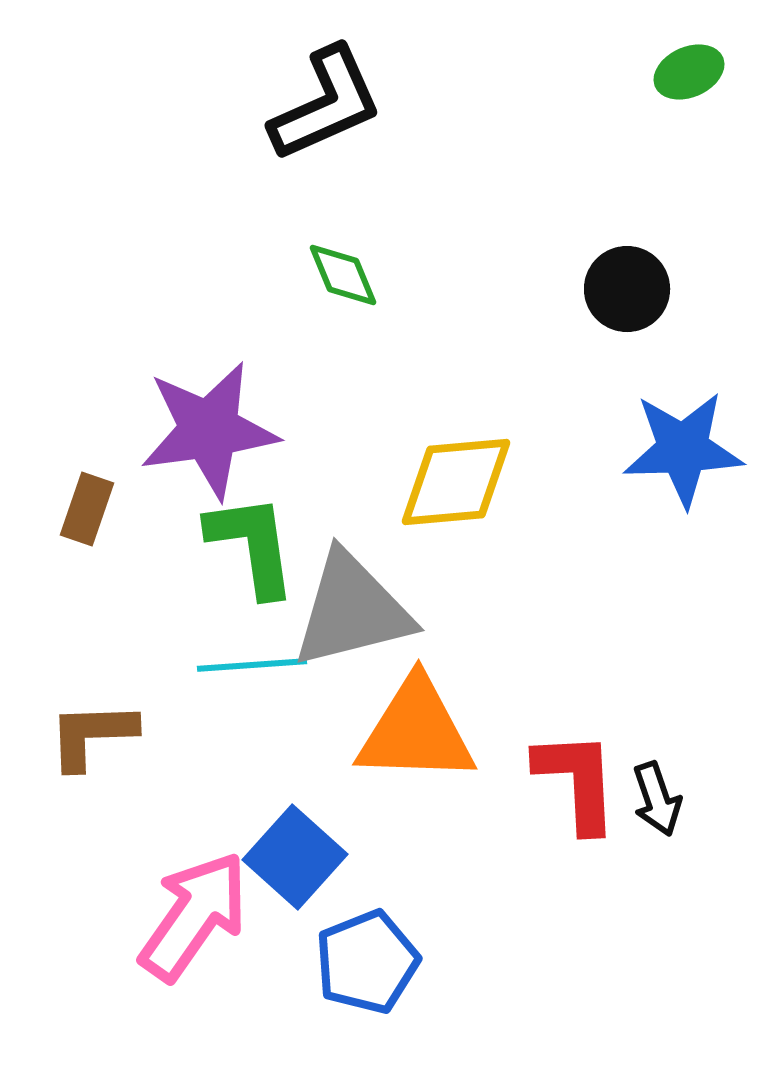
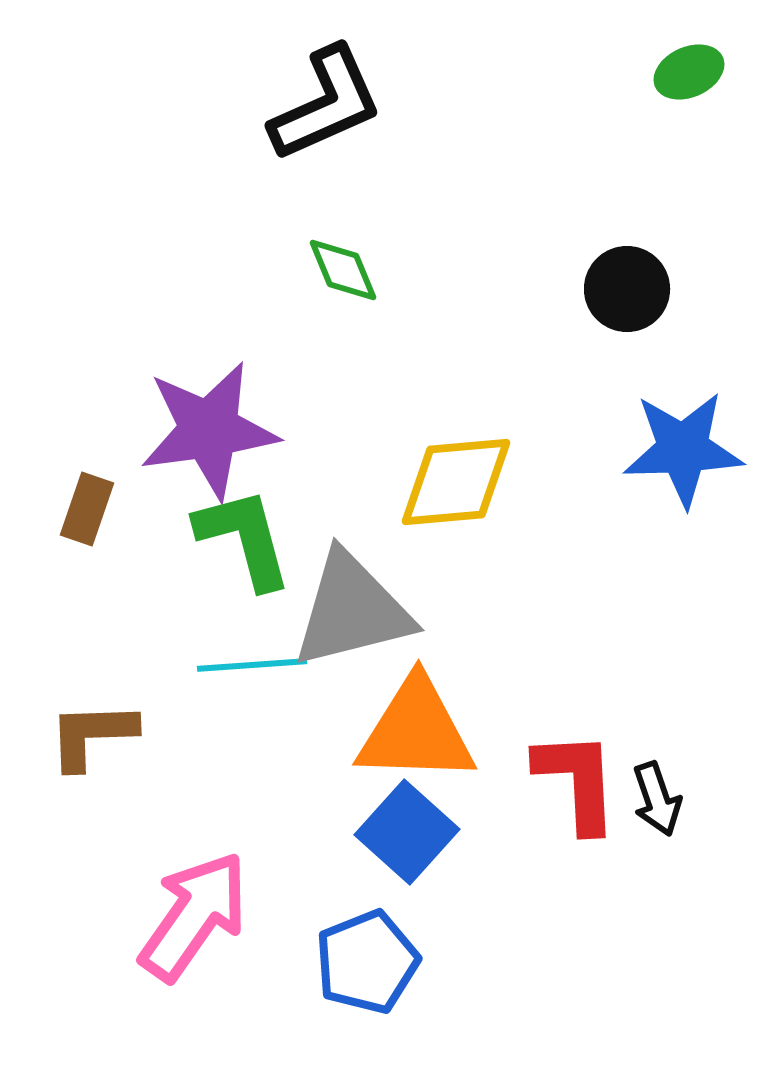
green diamond: moved 5 px up
green L-shape: moved 8 px left, 7 px up; rotated 7 degrees counterclockwise
blue square: moved 112 px right, 25 px up
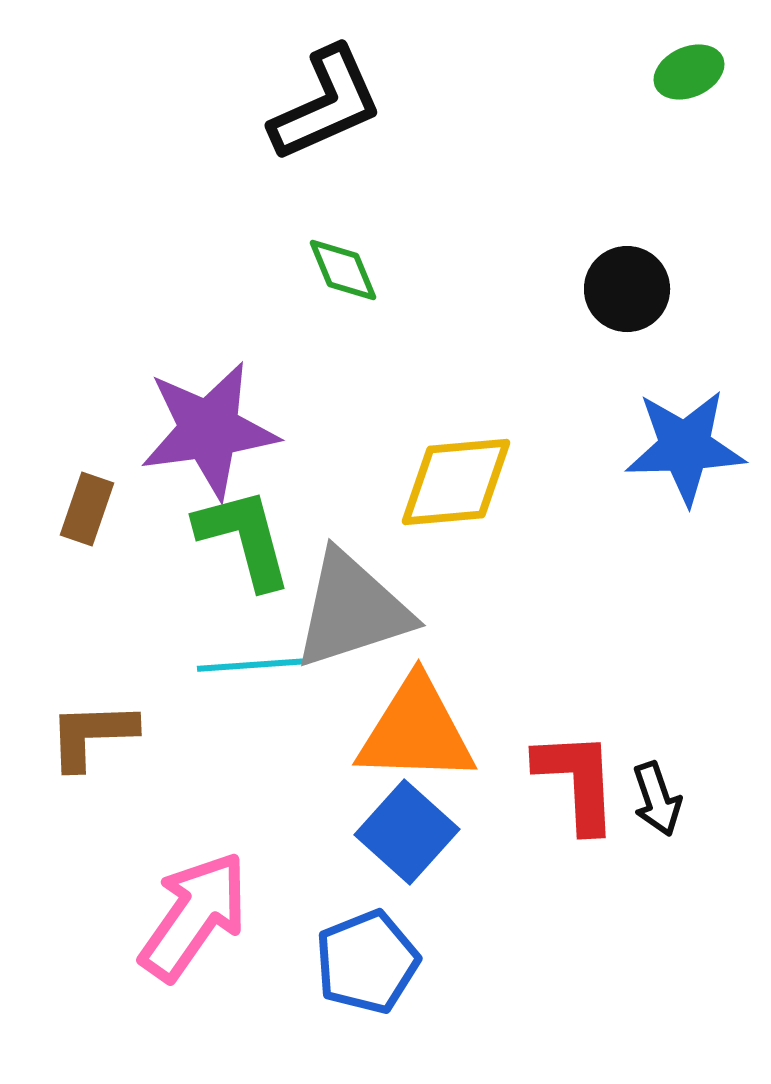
blue star: moved 2 px right, 2 px up
gray triangle: rotated 4 degrees counterclockwise
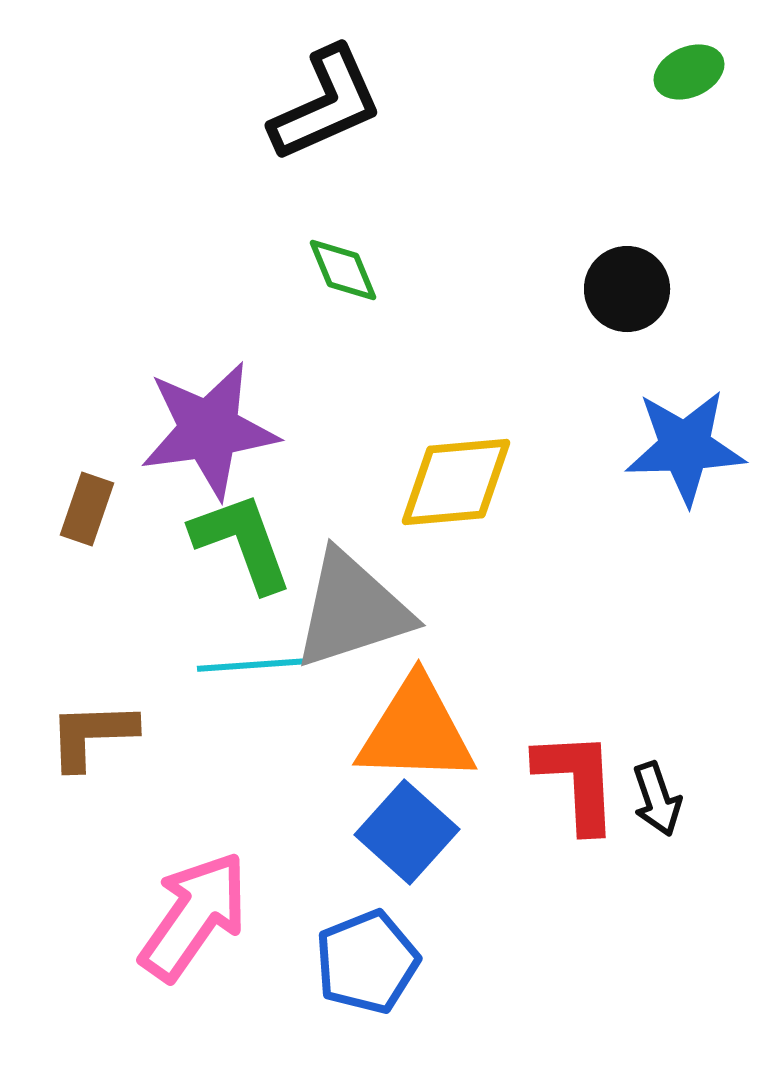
green L-shape: moved 2 px left, 4 px down; rotated 5 degrees counterclockwise
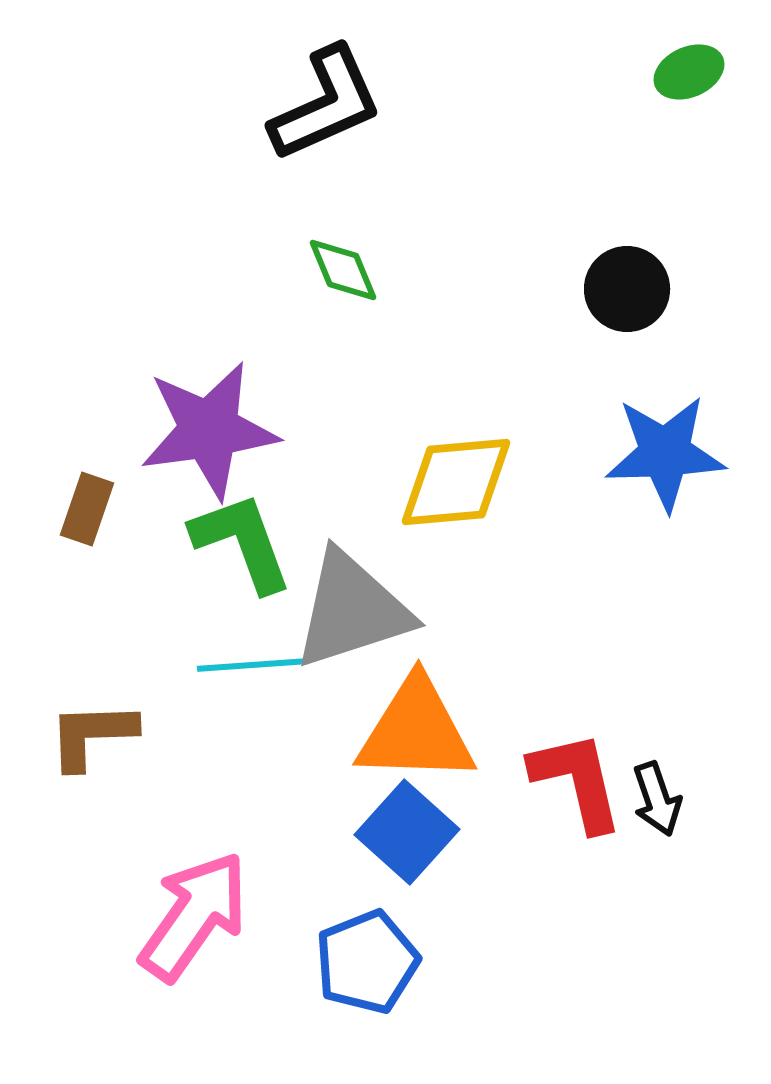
blue star: moved 20 px left, 6 px down
red L-shape: rotated 10 degrees counterclockwise
